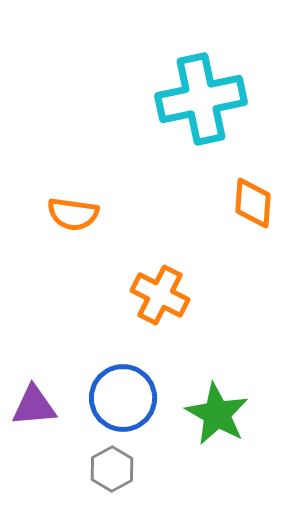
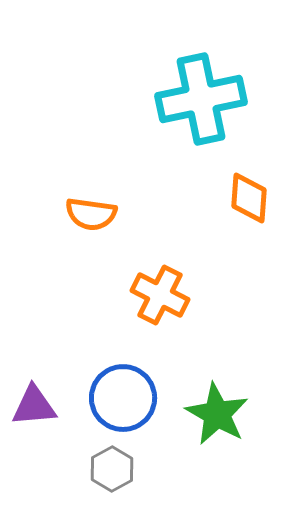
orange diamond: moved 4 px left, 5 px up
orange semicircle: moved 18 px right
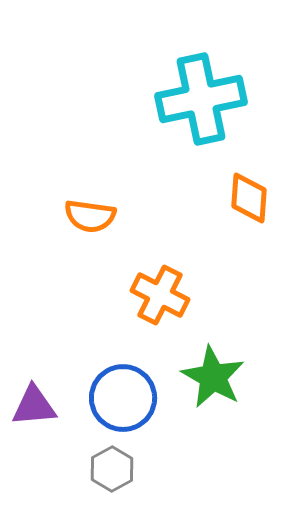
orange semicircle: moved 1 px left, 2 px down
green star: moved 4 px left, 37 px up
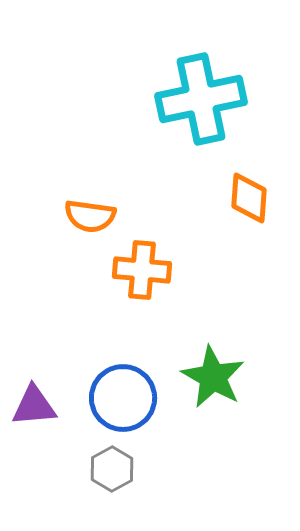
orange cross: moved 18 px left, 25 px up; rotated 22 degrees counterclockwise
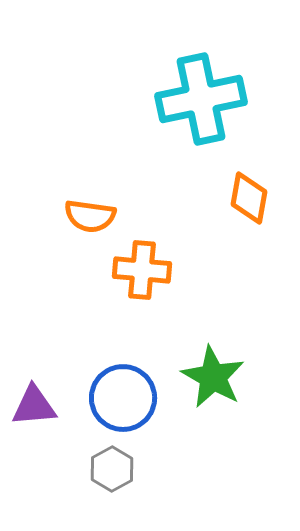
orange diamond: rotated 6 degrees clockwise
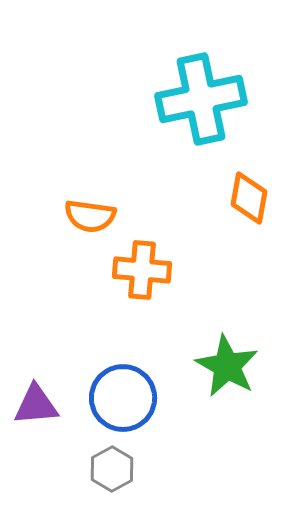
green star: moved 14 px right, 11 px up
purple triangle: moved 2 px right, 1 px up
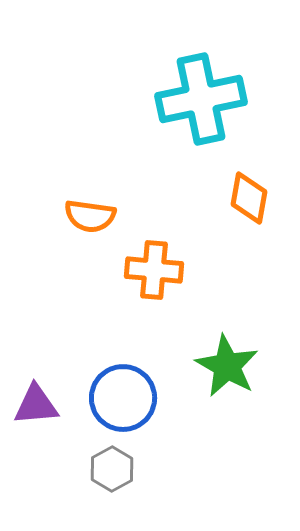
orange cross: moved 12 px right
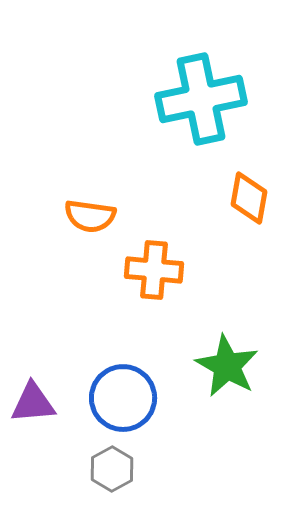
purple triangle: moved 3 px left, 2 px up
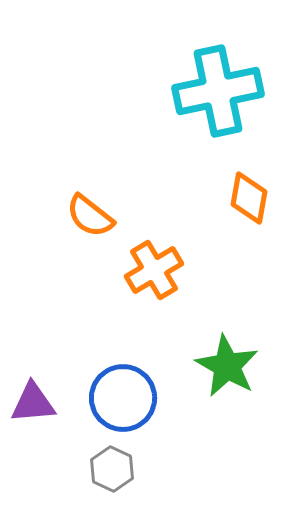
cyan cross: moved 17 px right, 8 px up
orange semicircle: rotated 30 degrees clockwise
orange cross: rotated 36 degrees counterclockwise
gray hexagon: rotated 6 degrees counterclockwise
